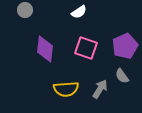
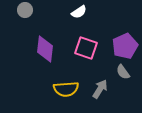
gray semicircle: moved 1 px right, 4 px up
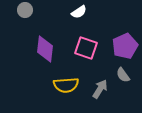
gray semicircle: moved 3 px down
yellow semicircle: moved 4 px up
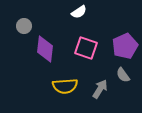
gray circle: moved 1 px left, 16 px down
yellow semicircle: moved 1 px left, 1 px down
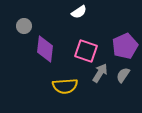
pink square: moved 3 px down
gray semicircle: rotated 70 degrees clockwise
gray arrow: moved 16 px up
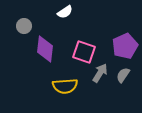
white semicircle: moved 14 px left
pink square: moved 2 px left, 1 px down
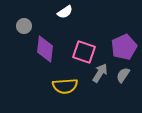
purple pentagon: moved 1 px left, 1 px down
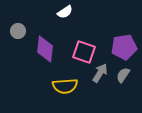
gray circle: moved 6 px left, 5 px down
purple pentagon: rotated 15 degrees clockwise
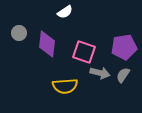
gray circle: moved 1 px right, 2 px down
purple diamond: moved 2 px right, 5 px up
gray arrow: rotated 72 degrees clockwise
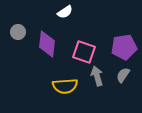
gray circle: moved 1 px left, 1 px up
gray arrow: moved 3 px left, 3 px down; rotated 120 degrees counterclockwise
